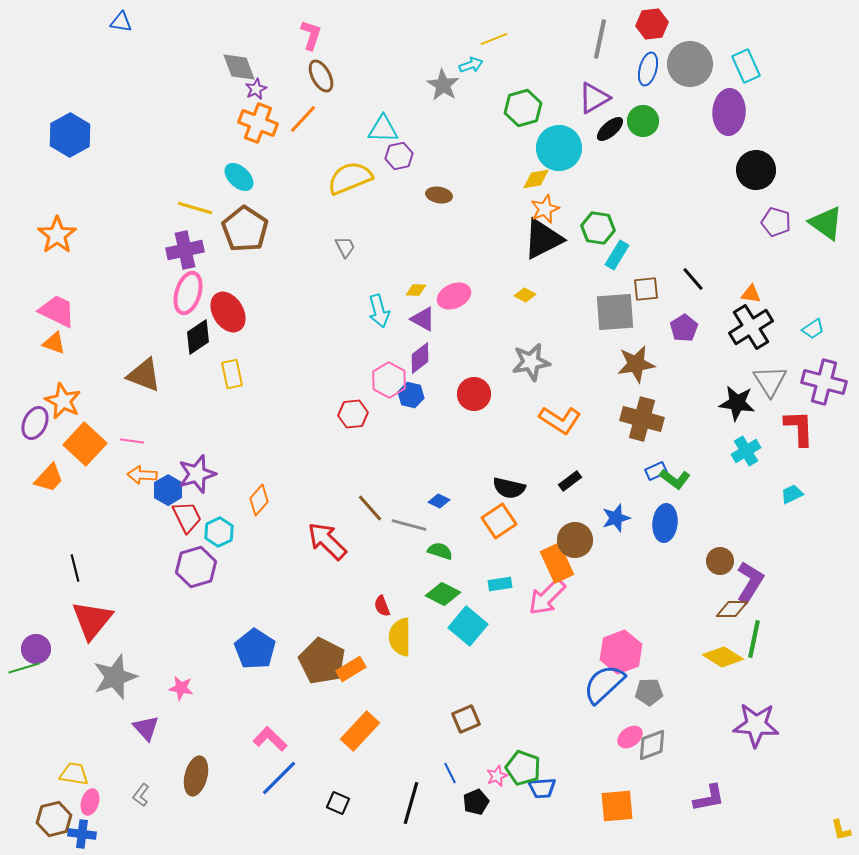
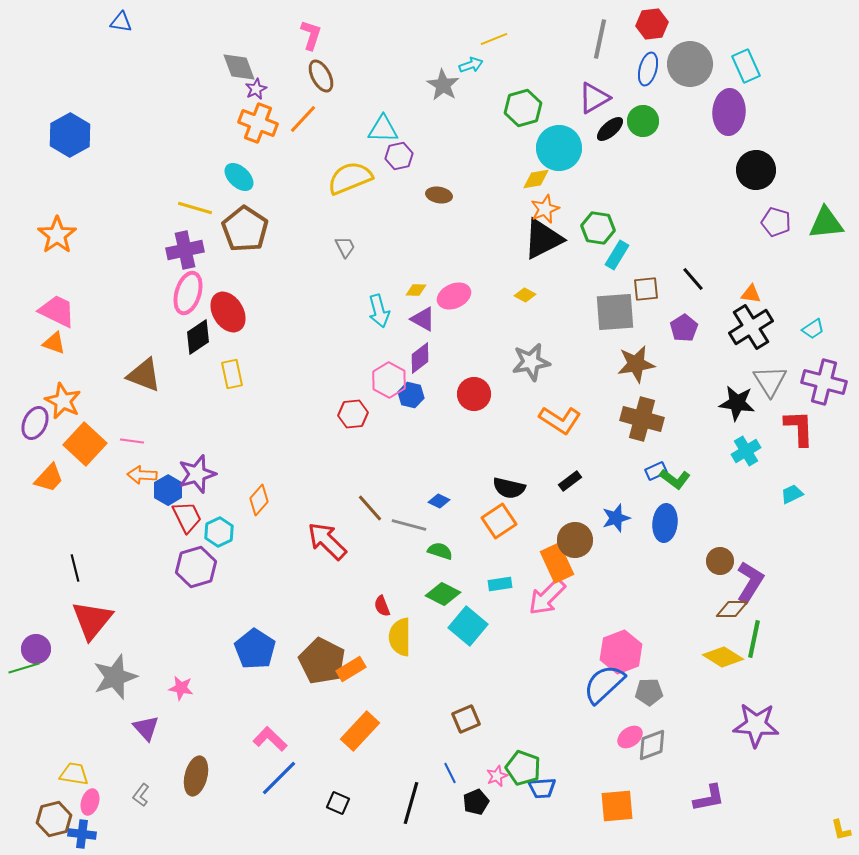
green triangle at (826, 223): rotated 42 degrees counterclockwise
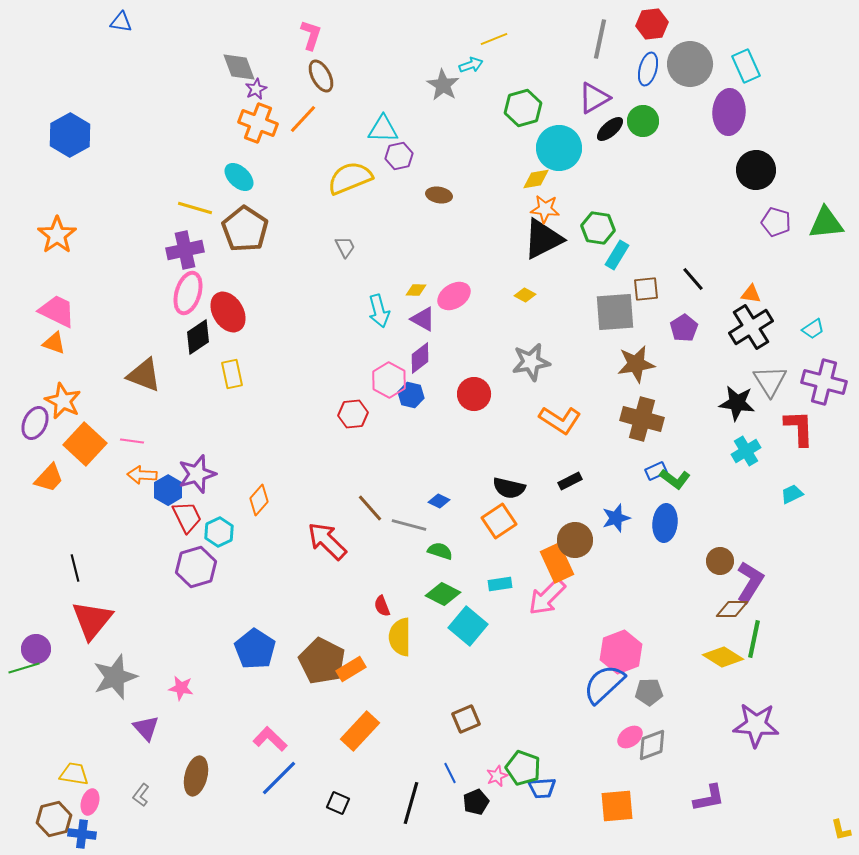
orange star at (545, 209): rotated 28 degrees clockwise
pink ellipse at (454, 296): rotated 8 degrees counterclockwise
black rectangle at (570, 481): rotated 10 degrees clockwise
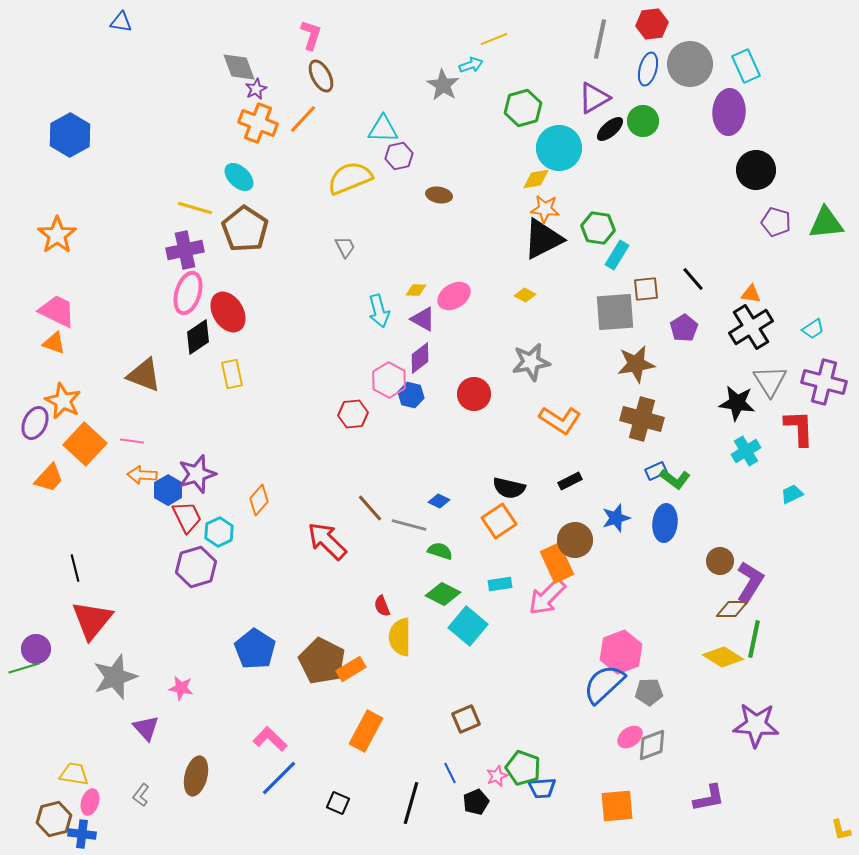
orange rectangle at (360, 731): moved 6 px right; rotated 15 degrees counterclockwise
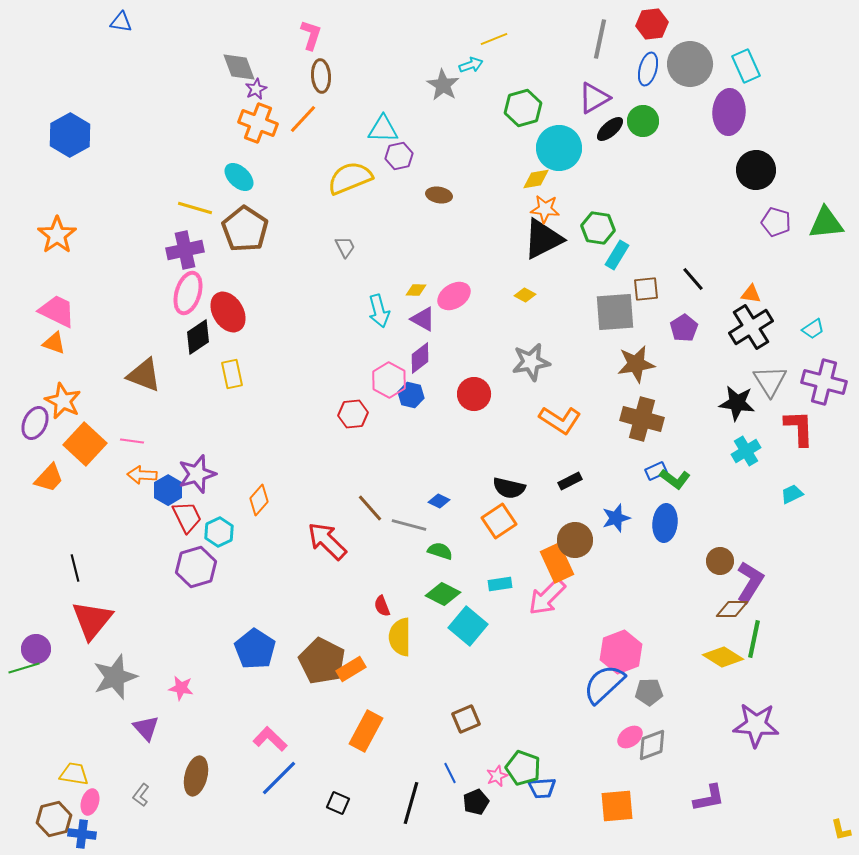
brown ellipse at (321, 76): rotated 24 degrees clockwise
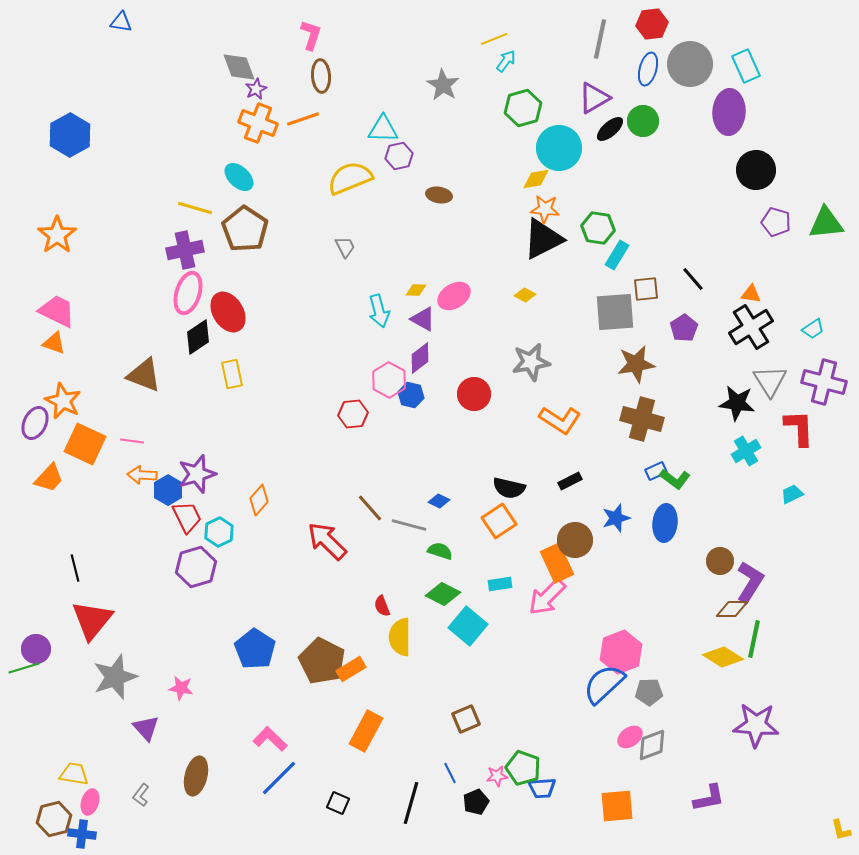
cyan arrow at (471, 65): moved 35 px right, 4 px up; rotated 35 degrees counterclockwise
orange line at (303, 119): rotated 28 degrees clockwise
orange square at (85, 444): rotated 18 degrees counterclockwise
pink star at (497, 776): rotated 15 degrees clockwise
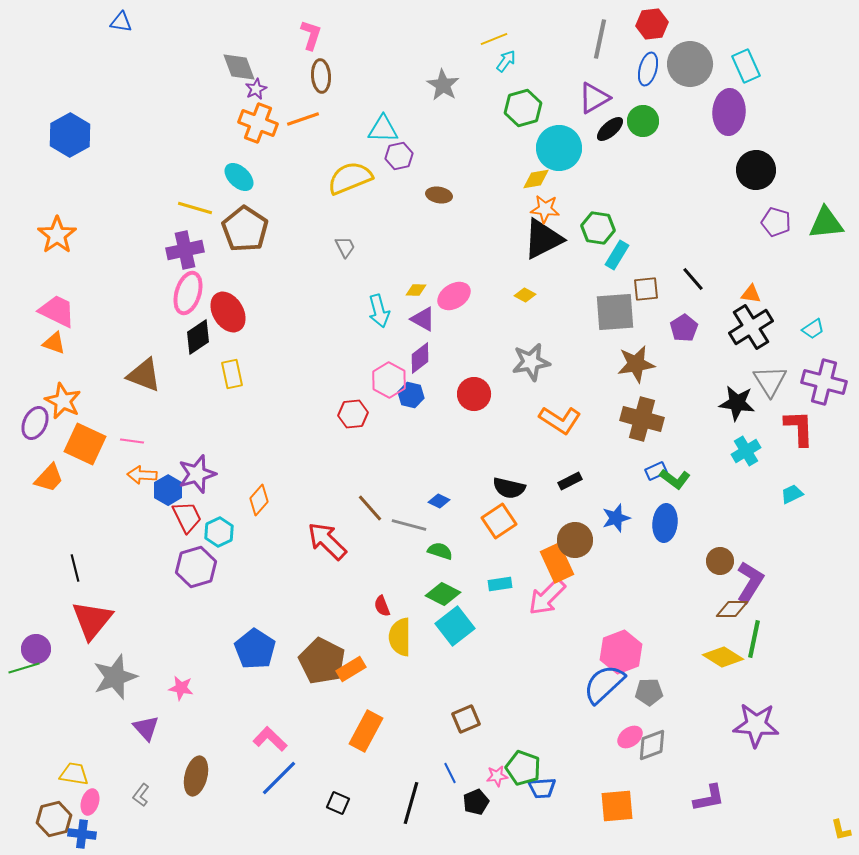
cyan square at (468, 626): moved 13 px left; rotated 12 degrees clockwise
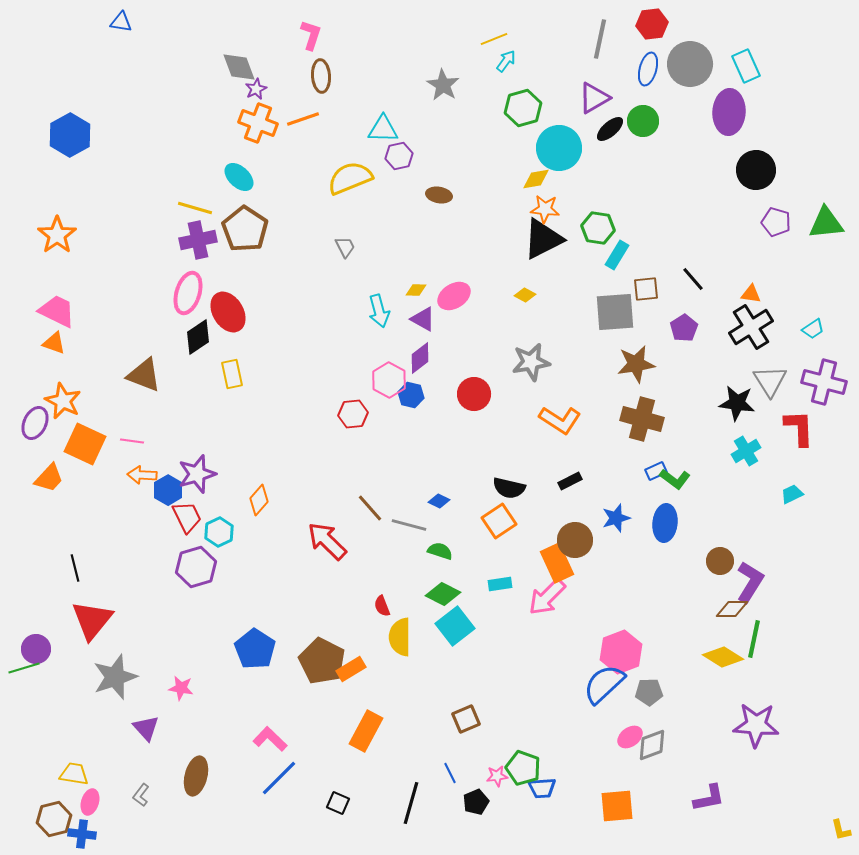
purple cross at (185, 250): moved 13 px right, 10 px up
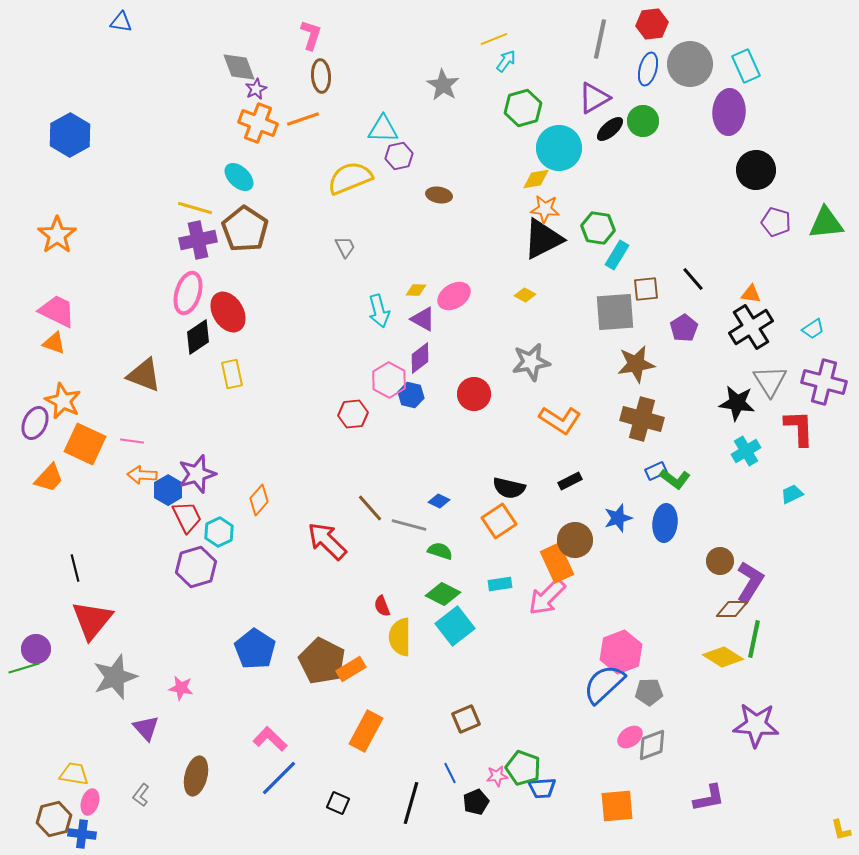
blue star at (616, 518): moved 2 px right
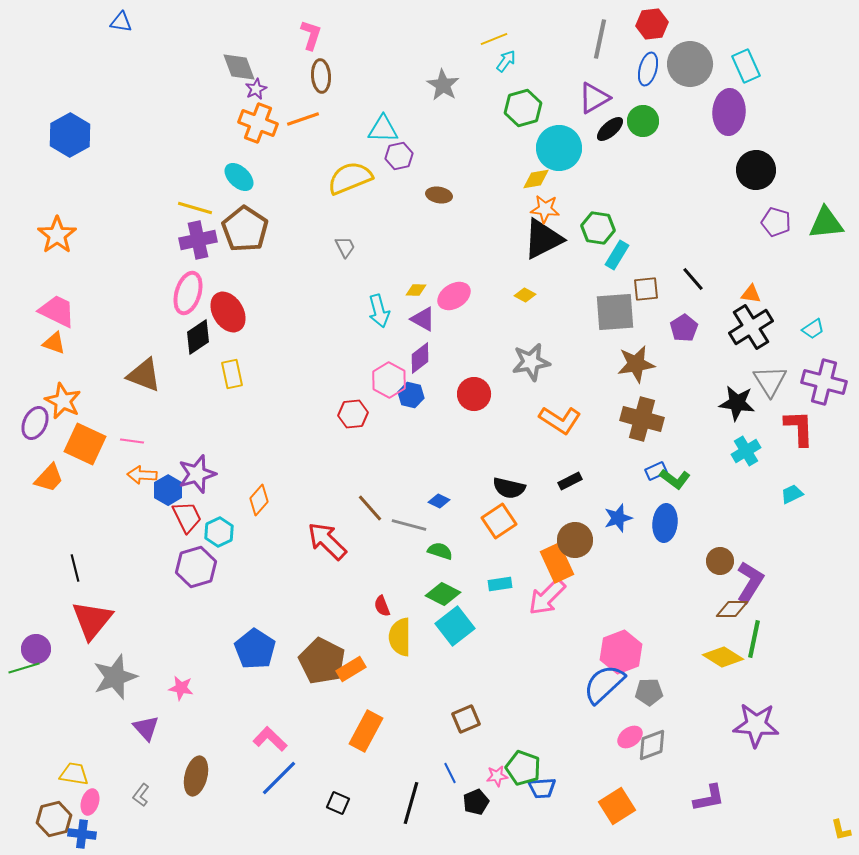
orange square at (617, 806): rotated 27 degrees counterclockwise
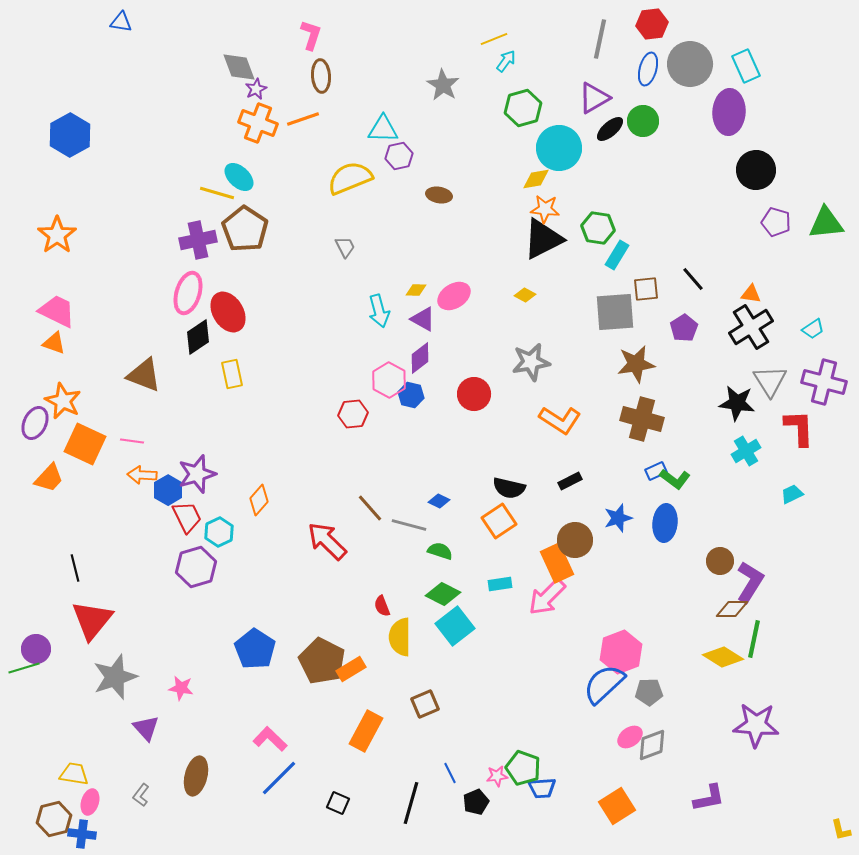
yellow line at (195, 208): moved 22 px right, 15 px up
brown square at (466, 719): moved 41 px left, 15 px up
